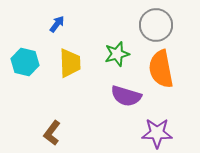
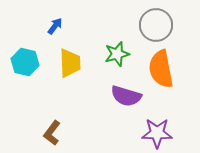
blue arrow: moved 2 px left, 2 px down
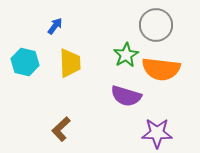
green star: moved 9 px right, 1 px down; rotated 15 degrees counterclockwise
orange semicircle: rotated 72 degrees counterclockwise
brown L-shape: moved 9 px right, 4 px up; rotated 10 degrees clockwise
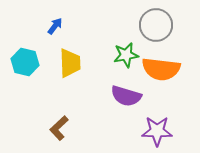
green star: rotated 20 degrees clockwise
brown L-shape: moved 2 px left, 1 px up
purple star: moved 2 px up
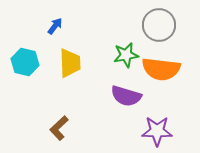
gray circle: moved 3 px right
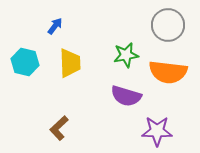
gray circle: moved 9 px right
orange semicircle: moved 7 px right, 3 px down
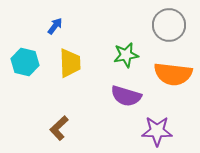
gray circle: moved 1 px right
orange semicircle: moved 5 px right, 2 px down
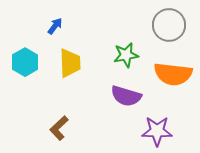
cyan hexagon: rotated 16 degrees clockwise
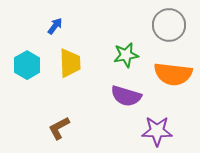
cyan hexagon: moved 2 px right, 3 px down
brown L-shape: rotated 15 degrees clockwise
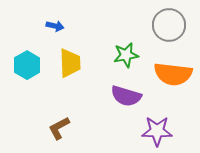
blue arrow: rotated 66 degrees clockwise
